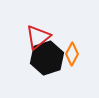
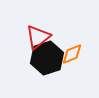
orange diamond: rotated 40 degrees clockwise
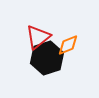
orange diamond: moved 4 px left, 9 px up
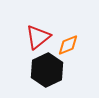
black hexagon: moved 12 px down; rotated 8 degrees counterclockwise
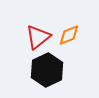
orange diamond: moved 1 px right, 10 px up
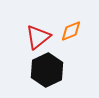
orange diamond: moved 2 px right, 4 px up
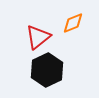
orange diamond: moved 2 px right, 8 px up
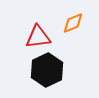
red triangle: rotated 32 degrees clockwise
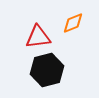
black hexagon: rotated 12 degrees clockwise
